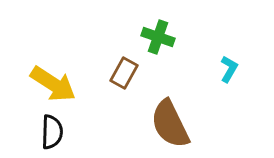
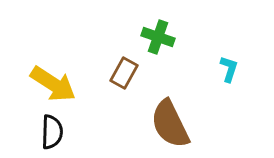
cyan L-shape: rotated 12 degrees counterclockwise
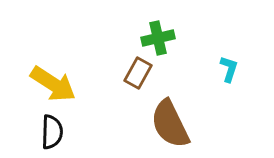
green cross: moved 1 px down; rotated 32 degrees counterclockwise
brown rectangle: moved 14 px right
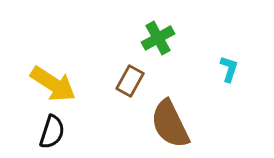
green cross: rotated 16 degrees counterclockwise
brown rectangle: moved 8 px left, 8 px down
black semicircle: rotated 16 degrees clockwise
